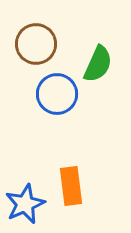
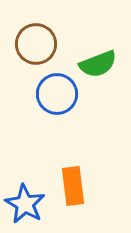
green semicircle: rotated 45 degrees clockwise
orange rectangle: moved 2 px right
blue star: rotated 18 degrees counterclockwise
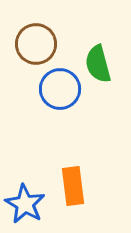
green semicircle: rotated 96 degrees clockwise
blue circle: moved 3 px right, 5 px up
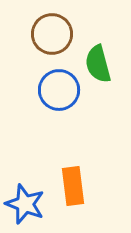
brown circle: moved 16 px right, 10 px up
blue circle: moved 1 px left, 1 px down
blue star: rotated 9 degrees counterclockwise
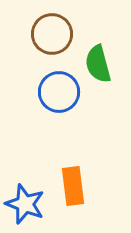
blue circle: moved 2 px down
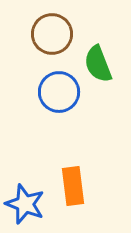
green semicircle: rotated 6 degrees counterclockwise
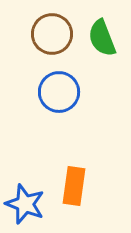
green semicircle: moved 4 px right, 26 px up
orange rectangle: moved 1 px right; rotated 15 degrees clockwise
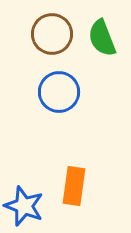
blue star: moved 1 px left, 2 px down
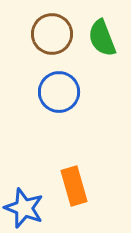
orange rectangle: rotated 24 degrees counterclockwise
blue star: moved 2 px down
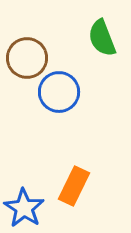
brown circle: moved 25 px left, 24 px down
orange rectangle: rotated 42 degrees clockwise
blue star: rotated 12 degrees clockwise
